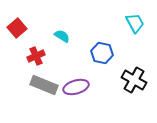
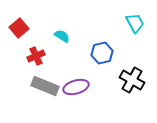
red square: moved 2 px right
blue hexagon: rotated 25 degrees counterclockwise
black cross: moved 2 px left
gray rectangle: moved 1 px right, 1 px down
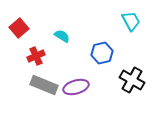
cyan trapezoid: moved 4 px left, 2 px up
gray rectangle: moved 1 px left, 1 px up
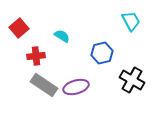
red cross: rotated 18 degrees clockwise
gray rectangle: rotated 12 degrees clockwise
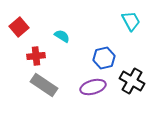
red square: moved 1 px up
blue hexagon: moved 2 px right, 5 px down
black cross: moved 1 px down
purple ellipse: moved 17 px right
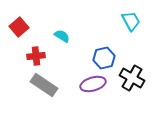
black cross: moved 3 px up
purple ellipse: moved 3 px up
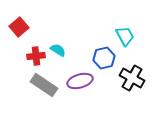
cyan trapezoid: moved 6 px left, 15 px down
cyan semicircle: moved 4 px left, 14 px down
purple ellipse: moved 13 px left, 3 px up
